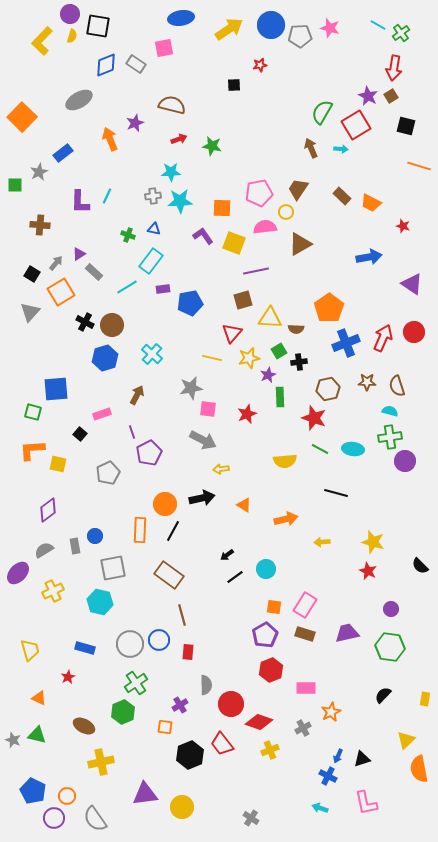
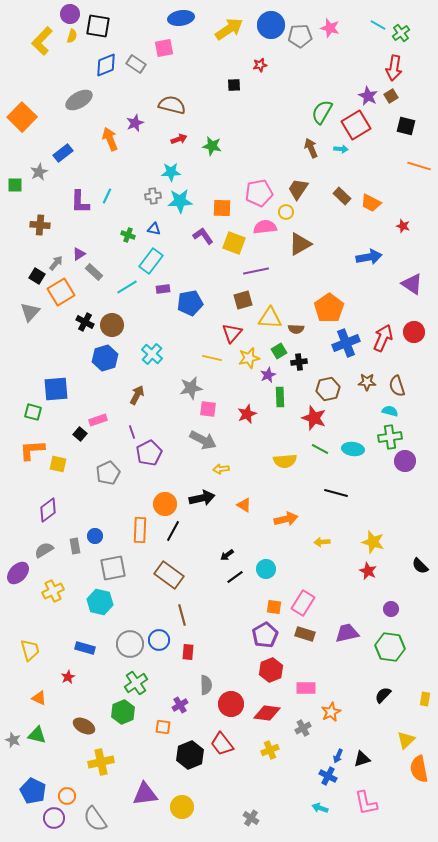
black square at (32, 274): moved 5 px right, 2 px down
pink rectangle at (102, 414): moved 4 px left, 6 px down
pink rectangle at (305, 605): moved 2 px left, 2 px up
red diamond at (259, 722): moved 8 px right, 9 px up; rotated 12 degrees counterclockwise
orange square at (165, 727): moved 2 px left
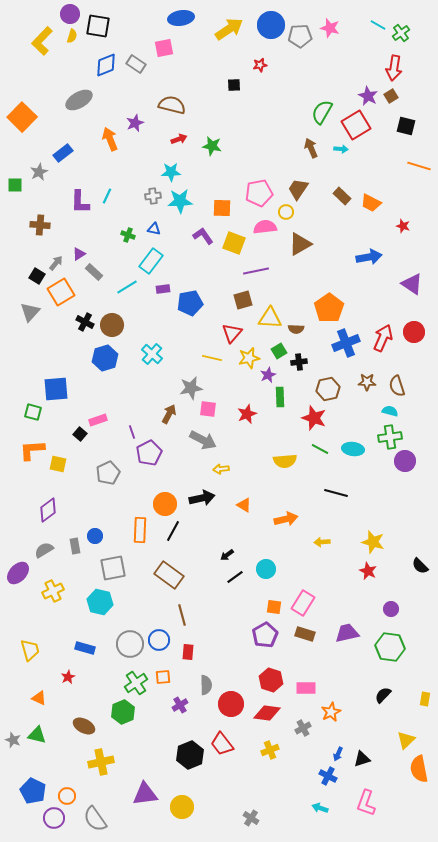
brown arrow at (137, 395): moved 32 px right, 19 px down
red hexagon at (271, 670): moved 10 px down; rotated 20 degrees counterclockwise
orange square at (163, 727): moved 50 px up; rotated 14 degrees counterclockwise
blue arrow at (338, 756): moved 2 px up
pink L-shape at (366, 803): rotated 32 degrees clockwise
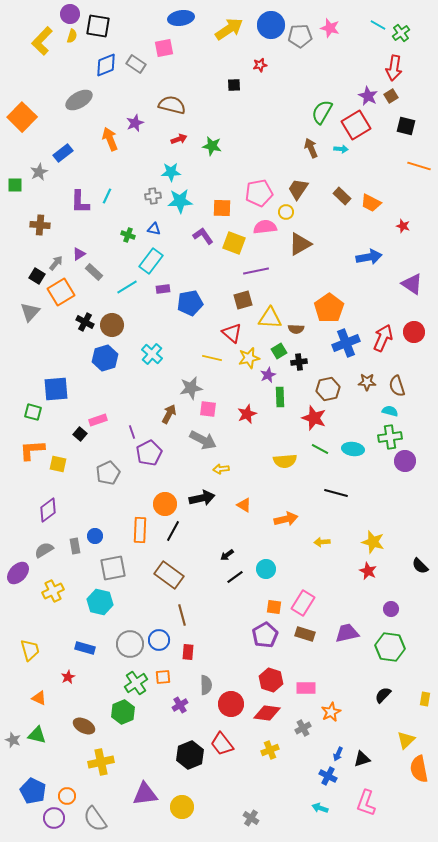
red triangle at (232, 333): rotated 30 degrees counterclockwise
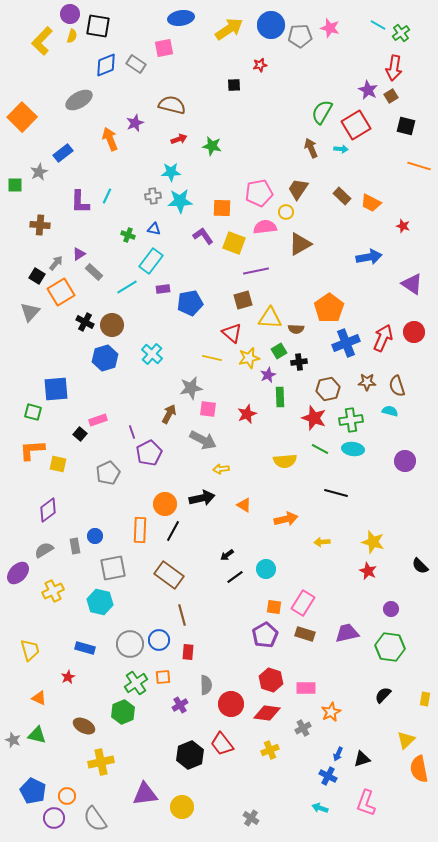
purple star at (368, 96): moved 6 px up
green cross at (390, 437): moved 39 px left, 17 px up
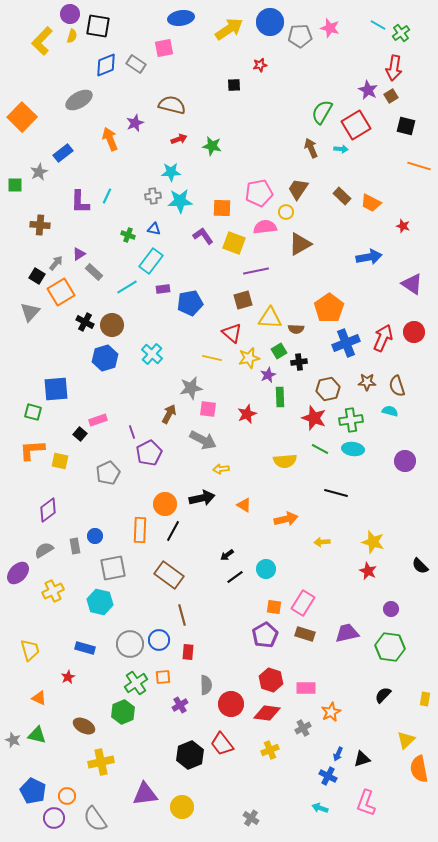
blue circle at (271, 25): moved 1 px left, 3 px up
yellow square at (58, 464): moved 2 px right, 3 px up
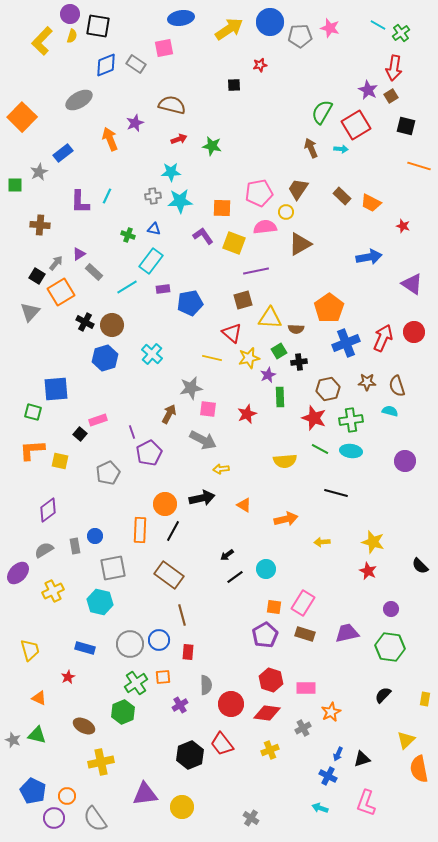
cyan ellipse at (353, 449): moved 2 px left, 2 px down
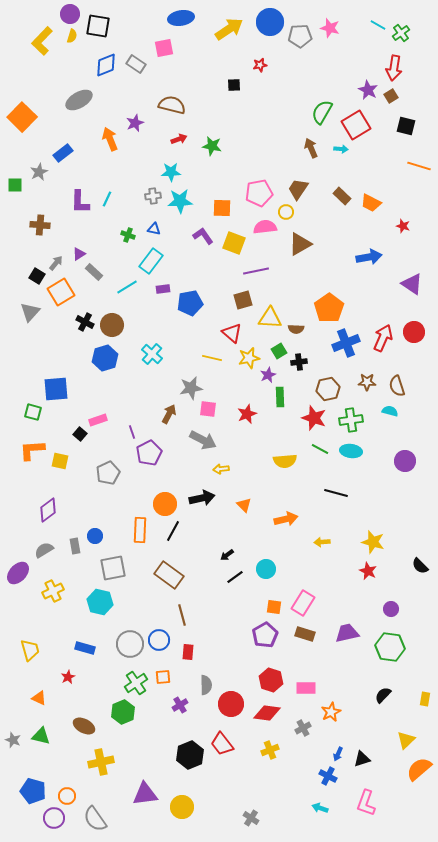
cyan line at (107, 196): moved 3 px down
orange triangle at (244, 505): rotated 14 degrees clockwise
green triangle at (37, 735): moved 4 px right, 1 px down
orange semicircle at (419, 769): rotated 60 degrees clockwise
blue pentagon at (33, 791): rotated 10 degrees counterclockwise
